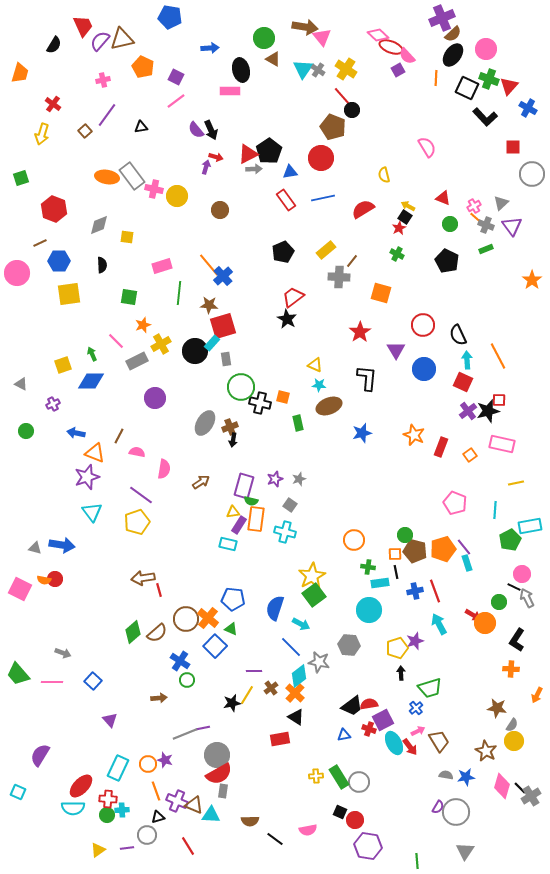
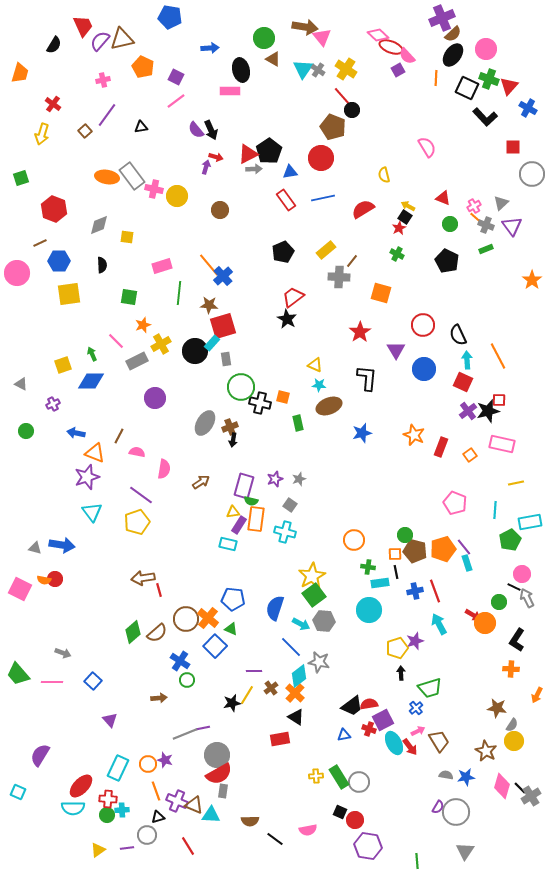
cyan rectangle at (530, 526): moved 4 px up
gray hexagon at (349, 645): moved 25 px left, 24 px up
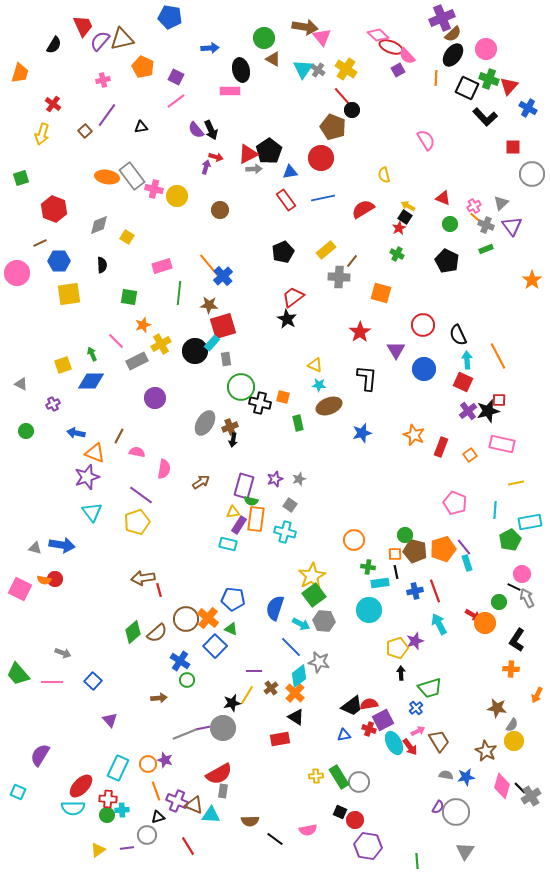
pink semicircle at (427, 147): moved 1 px left, 7 px up
yellow square at (127, 237): rotated 24 degrees clockwise
gray circle at (217, 755): moved 6 px right, 27 px up
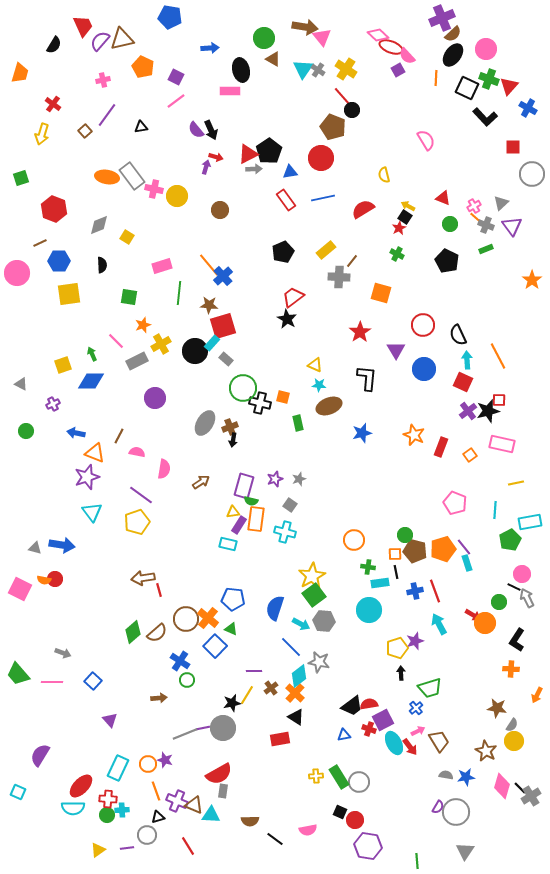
gray rectangle at (226, 359): rotated 40 degrees counterclockwise
green circle at (241, 387): moved 2 px right, 1 px down
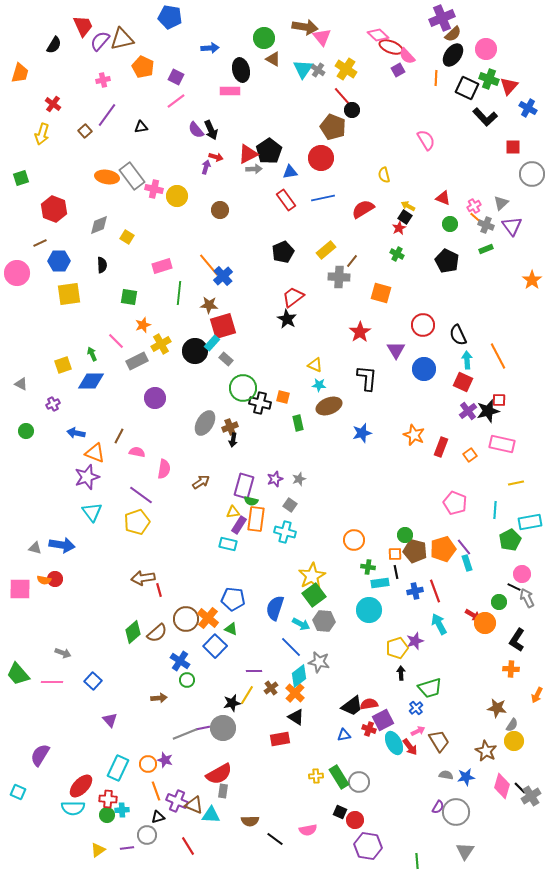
pink square at (20, 589): rotated 25 degrees counterclockwise
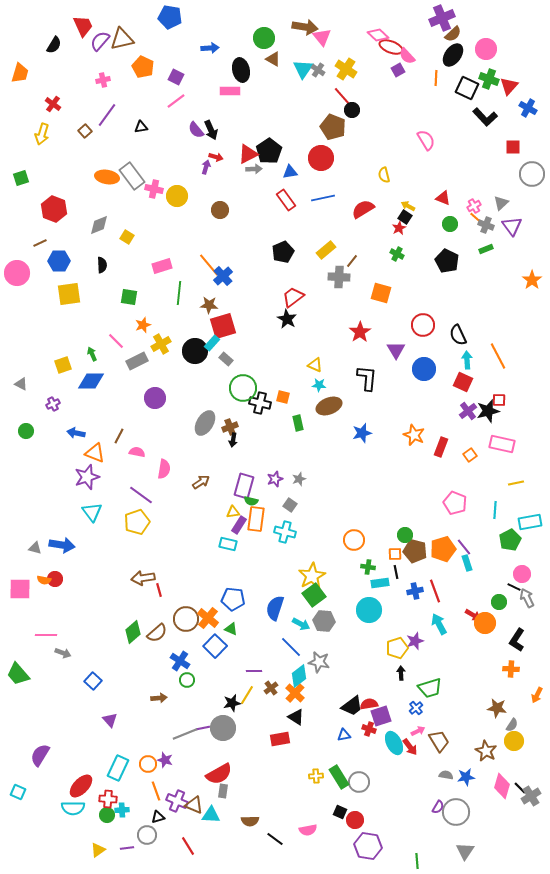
pink line at (52, 682): moved 6 px left, 47 px up
purple square at (383, 720): moved 2 px left, 4 px up; rotated 10 degrees clockwise
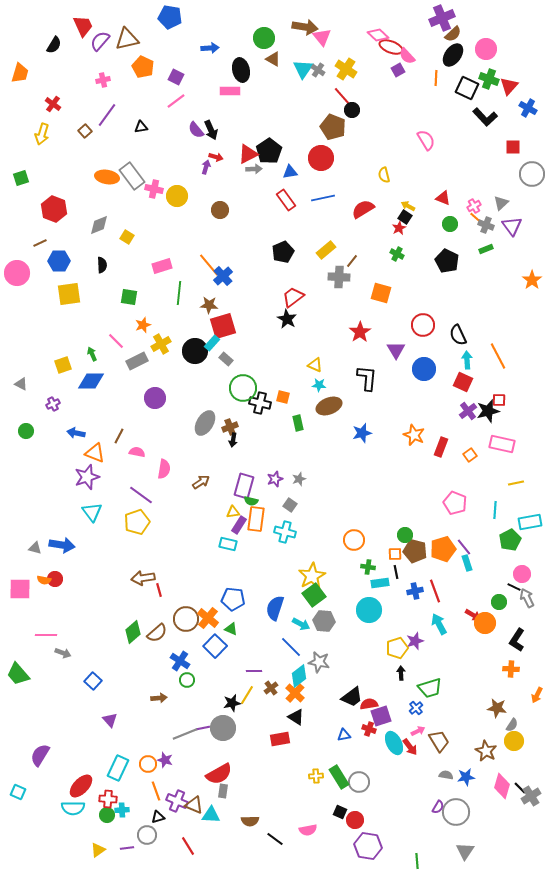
brown triangle at (122, 39): moved 5 px right
black trapezoid at (352, 706): moved 9 px up
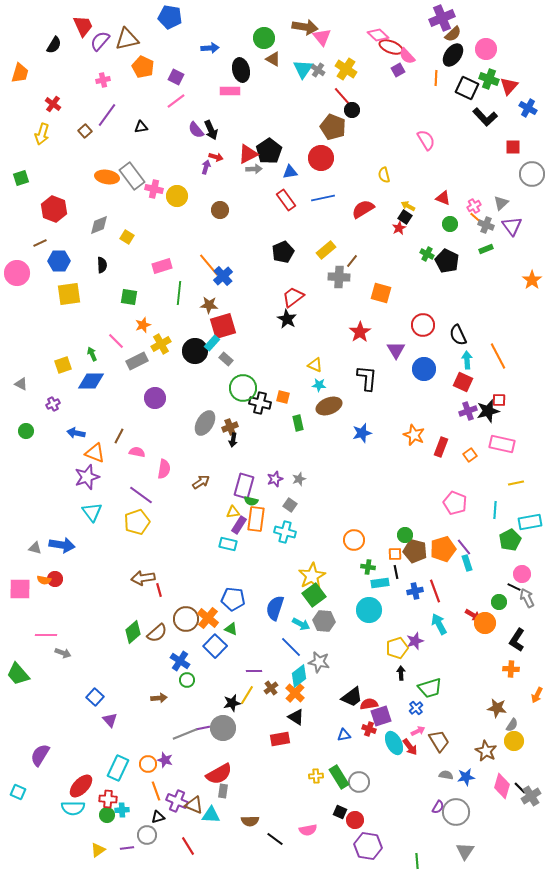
green cross at (397, 254): moved 30 px right
purple cross at (468, 411): rotated 18 degrees clockwise
blue square at (93, 681): moved 2 px right, 16 px down
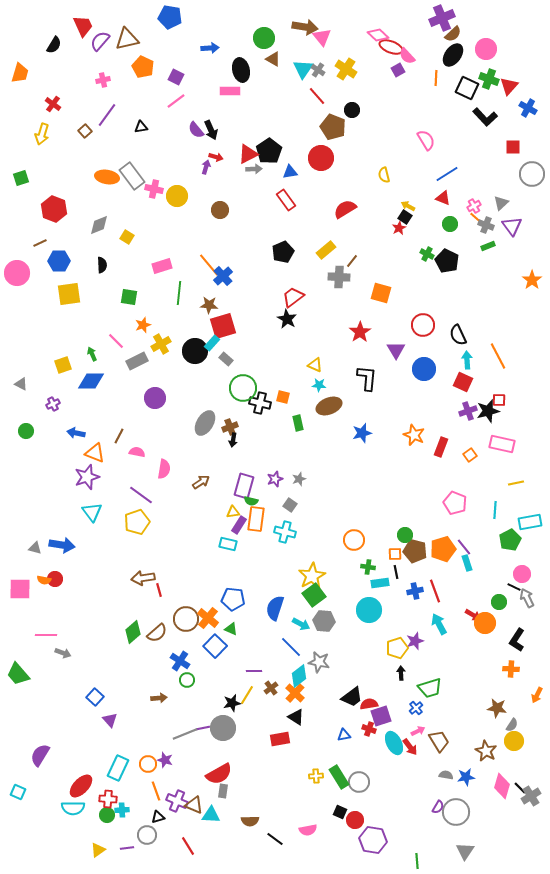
red line at (342, 96): moved 25 px left
blue line at (323, 198): moved 124 px right, 24 px up; rotated 20 degrees counterclockwise
red semicircle at (363, 209): moved 18 px left
green rectangle at (486, 249): moved 2 px right, 3 px up
purple hexagon at (368, 846): moved 5 px right, 6 px up
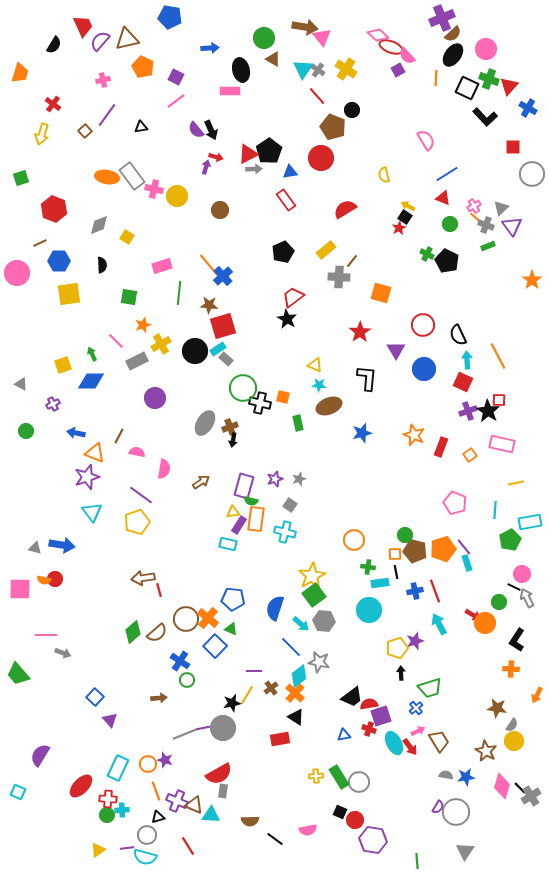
gray triangle at (501, 203): moved 5 px down
cyan rectangle at (212, 343): moved 6 px right, 6 px down; rotated 14 degrees clockwise
black star at (488, 411): rotated 25 degrees counterclockwise
cyan arrow at (301, 624): rotated 12 degrees clockwise
cyan semicircle at (73, 808): moved 72 px right, 49 px down; rotated 15 degrees clockwise
